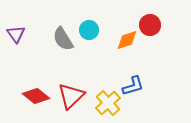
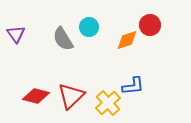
cyan circle: moved 3 px up
blue L-shape: rotated 10 degrees clockwise
red diamond: rotated 24 degrees counterclockwise
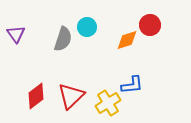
cyan circle: moved 2 px left
gray semicircle: rotated 130 degrees counterclockwise
blue L-shape: moved 1 px left, 1 px up
red diamond: rotated 52 degrees counterclockwise
yellow cross: rotated 10 degrees clockwise
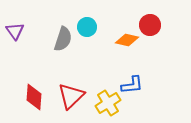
purple triangle: moved 1 px left, 3 px up
orange diamond: rotated 30 degrees clockwise
red diamond: moved 2 px left, 1 px down; rotated 48 degrees counterclockwise
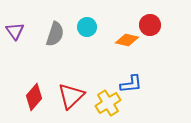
gray semicircle: moved 8 px left, 5 px up
blue L-shape: moved 1 px left, 1 px up
red diamond: rotated 36 degrees clockwise
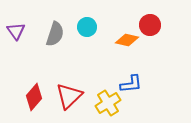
purple triangle: moved 1 px right
red triangle: moved 2 px left
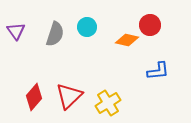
blue L-shape: moved 27 px right, 13 px up
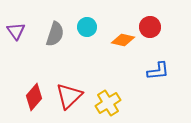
red circle: moved 2 px down
orange diamond: moved 4 px left
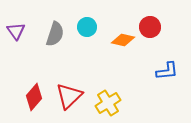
blue L-shape: moved 9 px right
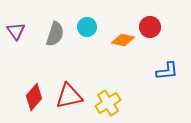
red triangle: rotated 32 degrees clockwise
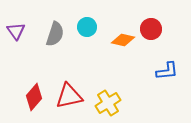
red circle: moved 1 px right, 2 px down
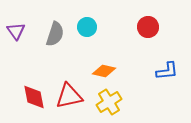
red circle: moved 3 px left, 2 px up
orange diamond: moved 19 px left, 31 px down
red diamond: rotated 52 degrees counterclockwise
yellow cross: moved 1 px right, 1 px up
